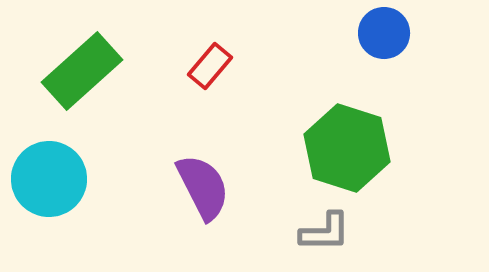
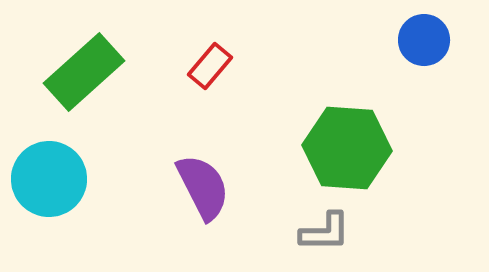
blue circle: moved 40 px right, 7 px down
green rectangle: moved 2 px right, 1 px down
green hexagon: rotated 14 degrees counterclockwise
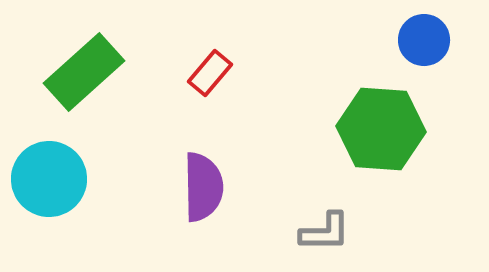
red rectangle: moved 7 px down
green hexagon: moved 34 px right, 19 px up
purple semicircle: rotated 26 degrees clockwise
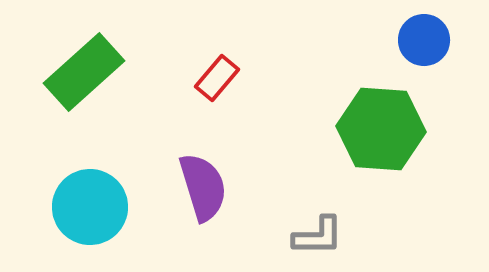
red rectangle: moved 7 px right, 5 px down
cyan circle: moved 41 px right, 28 px down
purple semicircle: rotated 16 degrees counterclockwise
gray L-shape: moved 7 px left, 4 px down
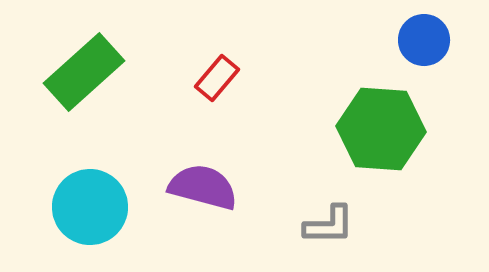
purple semicircle: rotated 58 degrees counterclockwise
gray L-shape: moved 11 px right, 11 px up
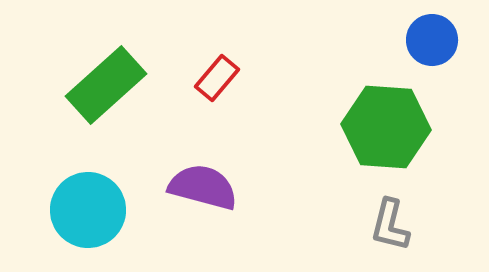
blue circle: moved 8 px right
green rectangle: moved 22 px right, 13 px down
green hexagon: moved 5 px right, 2 px up
cyan circle: moved 2 px left, 3 px down
gray L-shape: moved 61 px right; rotated 104 degrees clockwise
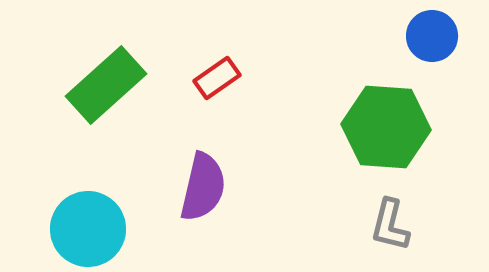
blue circle: moved 4 px up
red rectangle: rotated 15 degrees clockwise
purple semicircle: rotated 88 degrees clockwise
cyan circle: moved 19 px down
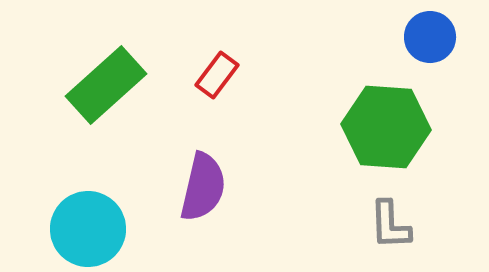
blue circle: moved 2 px left, 1 px down
red rectangle: moved 3 px up; rotated 18 degrees counterclockwise
gray L-shape: rotated 16 degrees counterclockwise
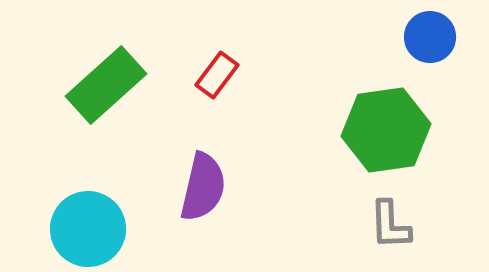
green hexagon: moved 3 px down; rotated 12 degrees counterclockwise
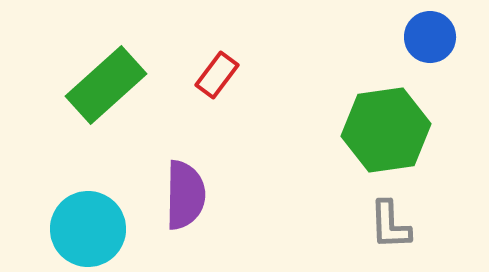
purple semicircle: moved 18 px left, 8 px down; rotated 12 degrees counterclockwise
